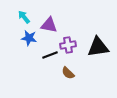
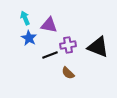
cyan arrow: moved 1 px right, 1 px down; rotated 16 degrees clockwise
blue star: rotated 21 degrees clockwise
black triangle: rotated 30 degrees clockwise
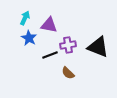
cyan arrow: rotated 48 degrees clockwise
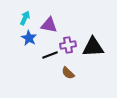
black triangle: moved 5 px left; rotated 25 degrees counterclockwise
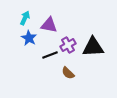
purple cross: rotated 21 degrees counterclockwise
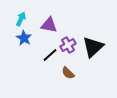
cyan arrow: moved 4 px left, 1 px down
blue star: moved 5 px left
black triangle: rotated 40 degrees counterclockwise
black line: rotated 21 degrees counterclockwise
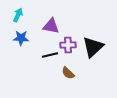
cyan arrow: moved 3 px left, 4 px up
purple triangle: moved 2 px right, 1 px down
blue star: moved 3 px left; rotated 28 degrees counterclockwise
purple cross: rotated 28 degrees clockwise
black line: rotated 28 degrees clockwise
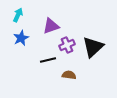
purple triangle: rotated 30 degrees counterclockwise
blue star: rotated 28 degrees counterclockwise
purple cross: moved 1 px left; rotated 21 degrees counterclockwise
black line: moved 2 px left, 5 px down
brown semicircle: moved 1 px right, 2 px down; rotated 144 degrees clockwise
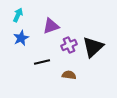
purple cross: moved 2 px right
black line: moved 6 px left, 2 px down
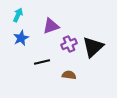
purple cross: moved 1 px up
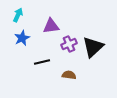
purple triangle: rotated 12 degrees clockwise
blue star: moved 1 px right
